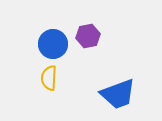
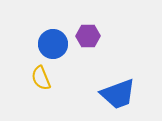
purple hexagon: rotated 10 degrees clockwise
yellow semicircle: moved 8 px left; rotated 25 degrees counterclockwise
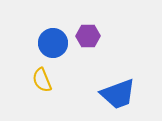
blue circle: moved 1 px up
yellow semicircle: moved 1 px right, 2 px down
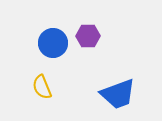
yellow semicircle: moved 7 px down
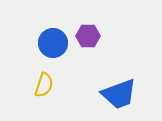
yellow semicircle: moved 2 px right, 2 px up; rotated 140 degrees counterclockwise
blue trapezoid: moved 1 px right
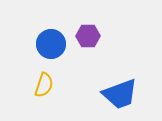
blue circle: moved 2 px left, 1 px down
blue trapezoid: moved 1 px right
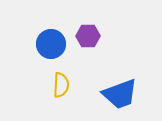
yellow semicircle: moved 17 px right; rotated 15 degrees counterclockwise
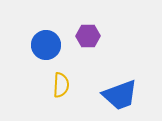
blue circle: moved 5 px left, 1 px down
blue trapezoid: moved 1 px down
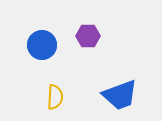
blue circle: moved 4 px left
yellow semicircle: moved 6 px left, 12 px down
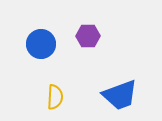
blue circle: moved 1 px left, 1 px up
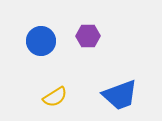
blue circle: moved 3 px up
yellow semicircle: rotated 55 degrees clockwise
